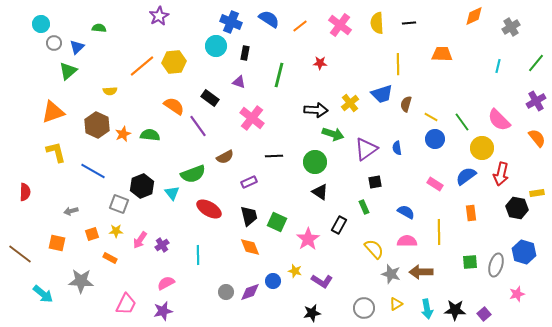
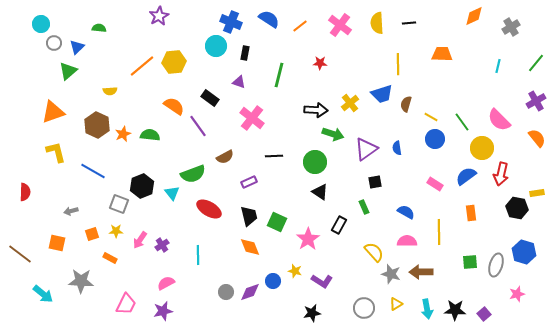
yellow semicircle at (374, 249): moved 3 px down
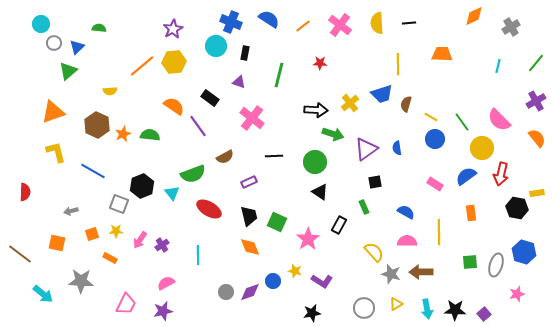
purple star at (159, 16): moved 14 px right, 13 px down
orange line at (300, 26): moved 3 px right
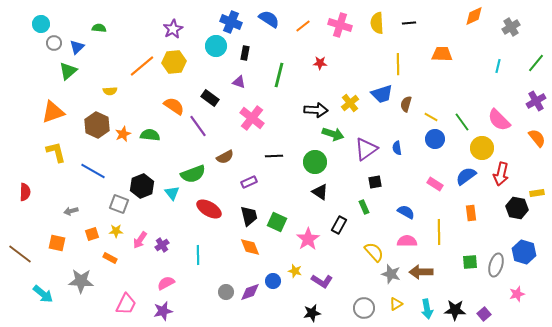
pink cross at (340, 25): rotated 20 degrees counterclockwise
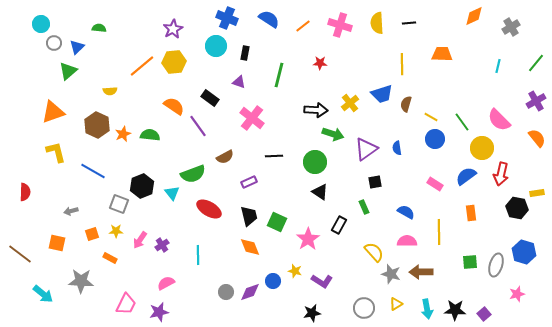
blue cross at (231, 22): moved 4 px left, 4 px up
yellow line at (398, 64): moved 4 px right
purple star at (163, 311): moved 4 px left, 1 px down
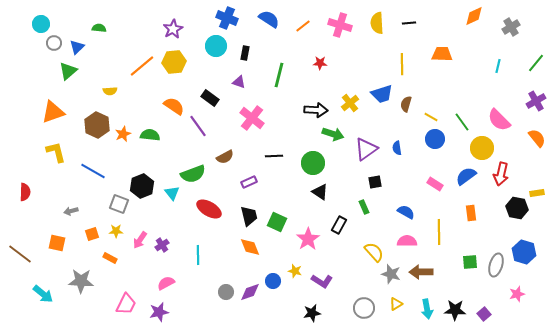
green circle at (315, 162): moved 2 px left, 1 px down
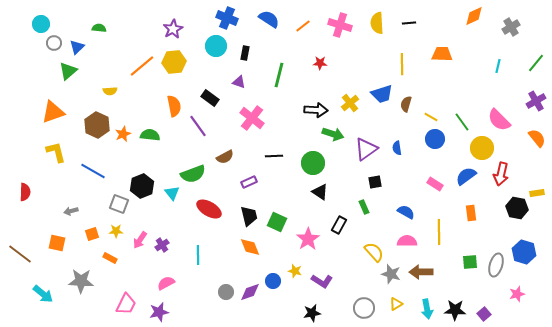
orange semicircle at (174, 106): rotated 45 degrees clockwise
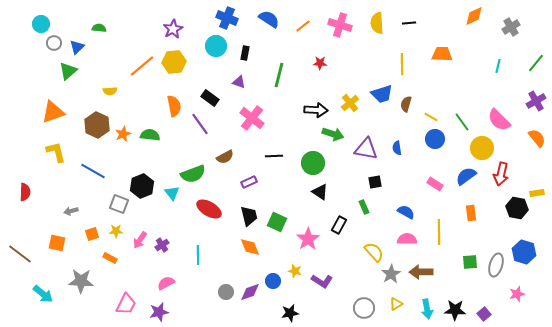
purple line at (198, 126): moved 2 px right, 2 px up
purple triangle at (366, 149): rotated 45 degrees clockwise
pink semicircle at (407, 241): moved 2 px up
gray star at (391, 274): rotated 24 degrees clockwise
black star at (312, 313): moved 22 px left
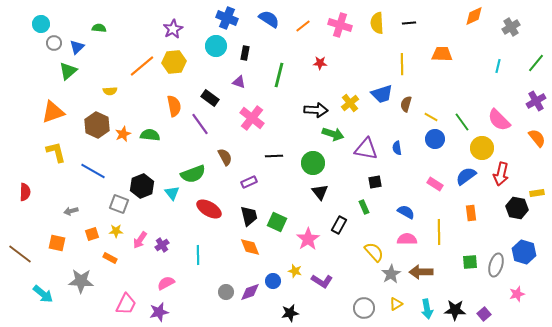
brown semicircle at (225, 157): rotated 90 degrees counterclockwise
black triangle at (320, 192): rotated 18 degrees clockwise
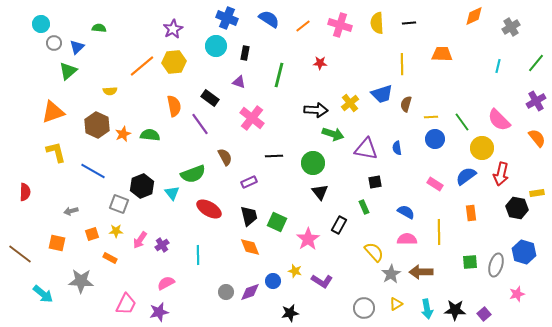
yellow line at (431, 117): rotated 32 degrees counterclockwise
